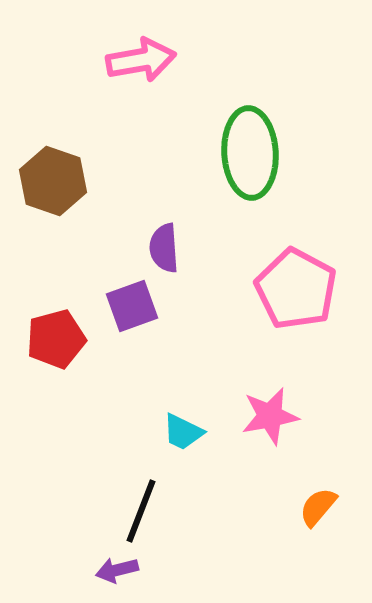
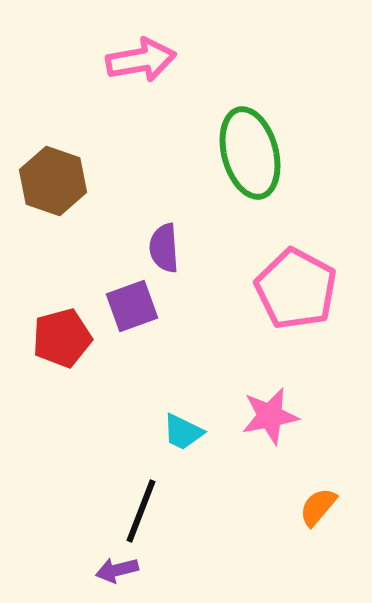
green ellipse: rotated 12 degrees counterclockwise
red pentagon: moved 6 px right, 1 px up
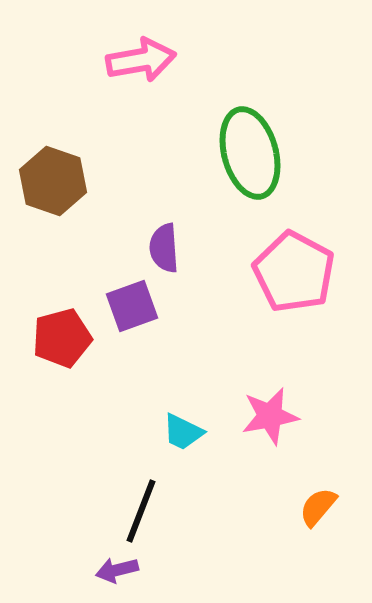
pink pentagon: moved 2 px left, 17 px up
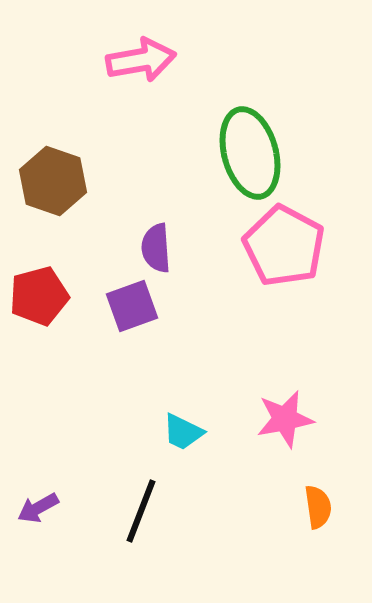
purple semicircle: moved 8 px left
pink pentagon: moved 10 px left, 26 px up
red pentagon: moved 23 px left, 42 px up
pink star: moved 15 px right, 3 px down
orange semicircle: rotated 132 degrees clockwise
purple arrow: moved 79 px left, 62 px up; rotated 15 degrees counterclockwise
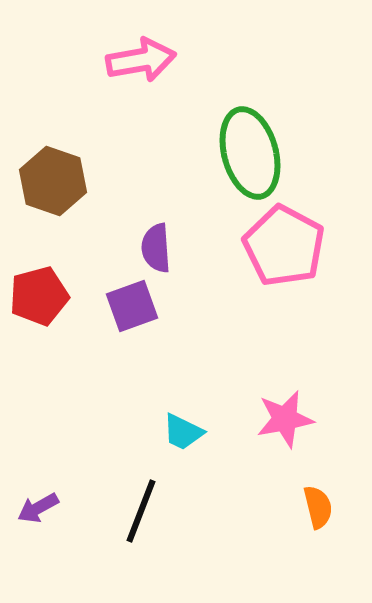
orange semicircle: rotated 6 degrees counterclockwise
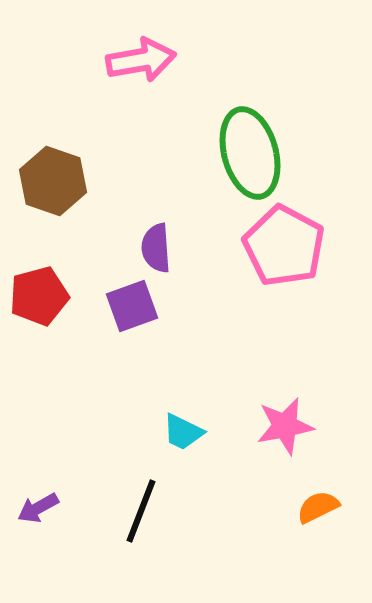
pink star: moved 7 px down
orange semicircle: rotated 102 degrees counterclockwise
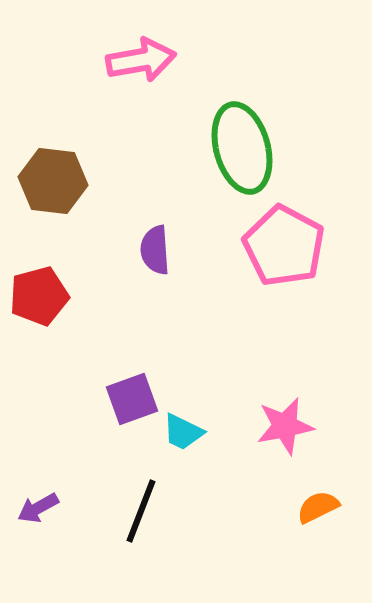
green ellipse: moved 8 px left, 5 px up
brown hexagon: rotated 12 degrees counterclockwise
purple semicircle: moved 1 px left, 2 px down
purple square: moved 93 px down
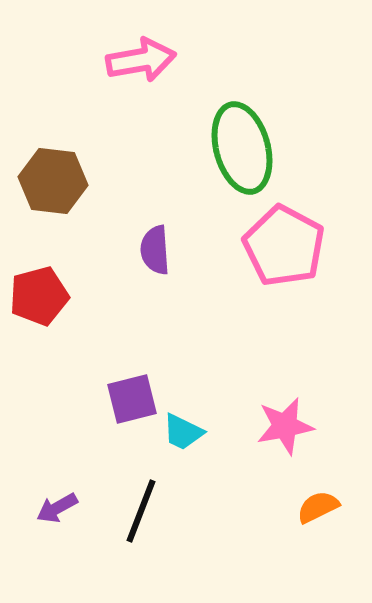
purple square: rotated 6 degrees clockwise
purple arrow: moved 19 px right
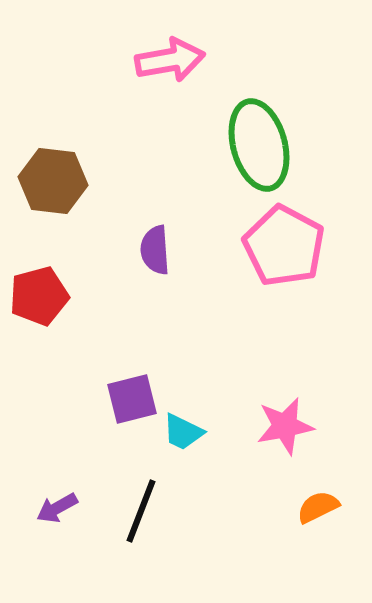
pink arrow: moved 29 px right
green ellipse: moved 17 px right, 3 px up
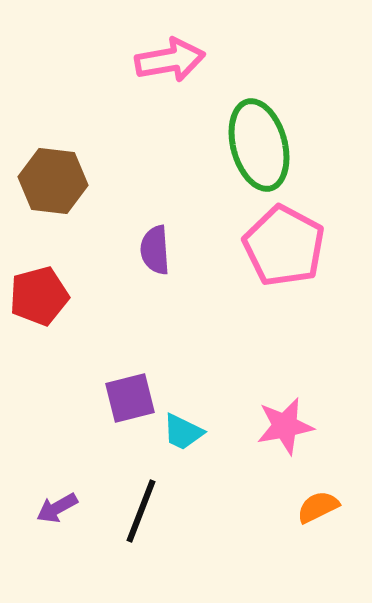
purple square: moved 2 px left, 1 px up
